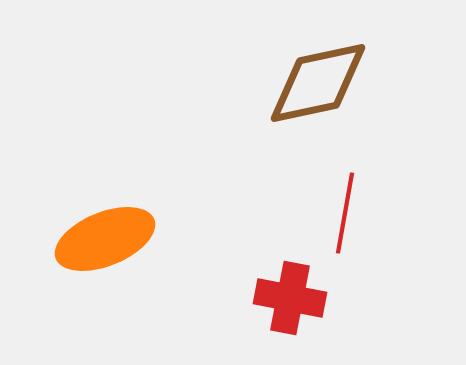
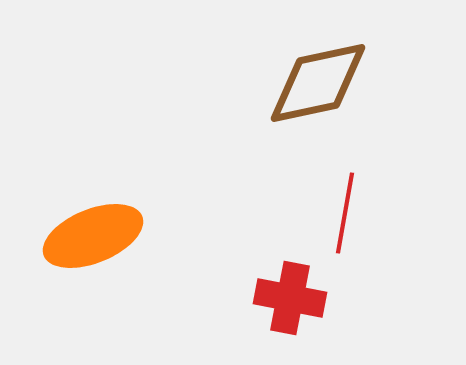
orange ellipse: moved 12 px left, 3 px up
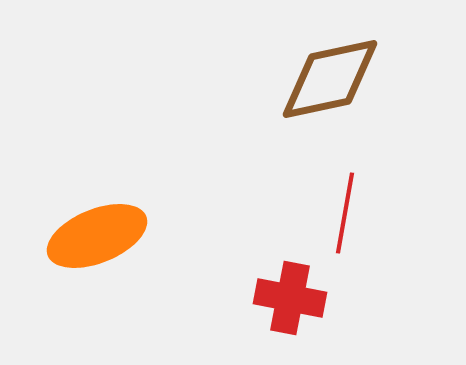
brown diamond: moved 12 px right, 4 px up
orange ellipse: moved 4 px right
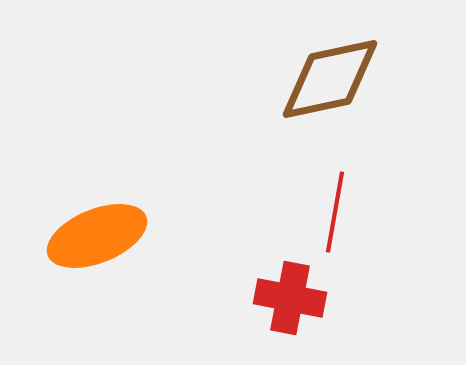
red line: moved 10 px left, 1 px up
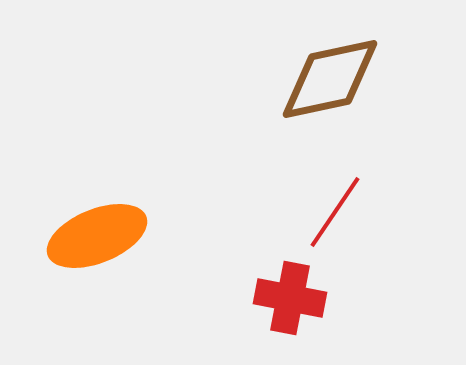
red line: rotated 24 degrees clockwise
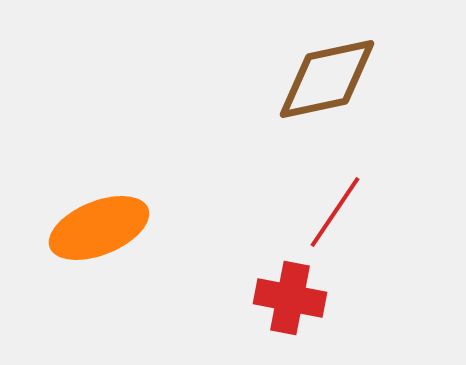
brown diamond: moved 3 px left
orange ellipse: moved 2 px right, 8 px up
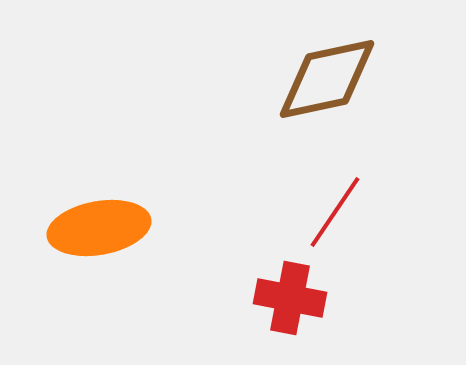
orange ellipse: rotated 12 degrees clockwise
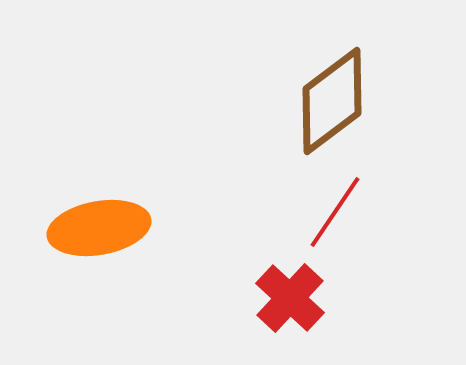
brown diamond: moved 5 px right, 22 px down; rotated 25 degrees counterclockwise
red cross: rotated 32 degrees clockwise
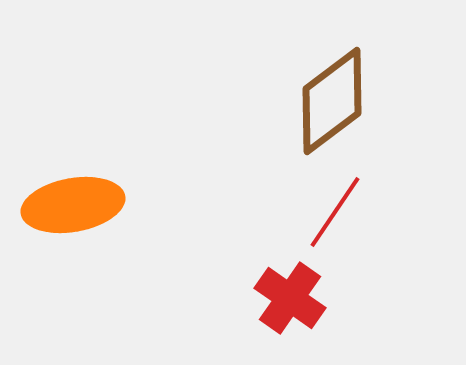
orange ellipse: moved 26 px left, 23 px up
red cross: rotated 8 degrees counterclockwise
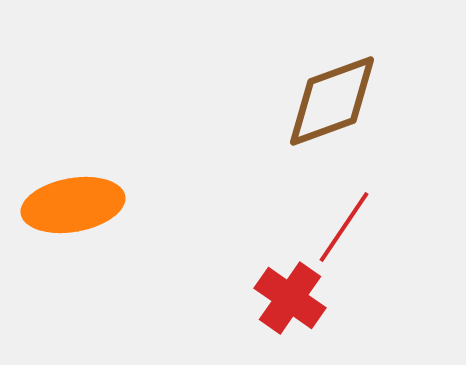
brown diamond: rotated 17 degrees clockwise
red line: moved 9 px right, 15 px down
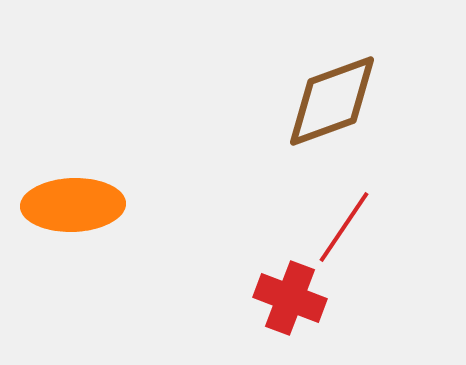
orange ellipse: rotated 8 degrees clockwise
red cross: rotated 14 degrees counterclockwise
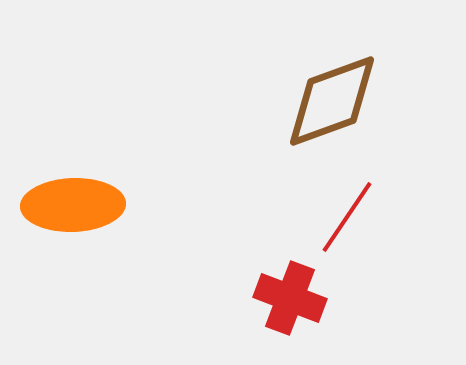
red line: moved 3 px right, 10 px up
